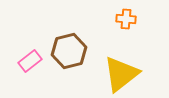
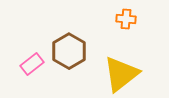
brown hexagon: rotated 16 degrees counterclockwise
pink rectangle: moved 2 px right, 3 px down
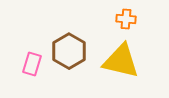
pink rectangle: rotated 35 degrees counterclockwise
yellow triangle: moved 13 px up; rotated 51 degrees clockwise
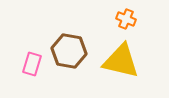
orange cross: rotated 18 degrees clockwise
brown hexagon: rotated 20 degrees counterclockwise
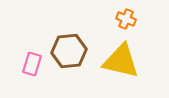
brown hexagon: rotated 16 degrees counterclockwise
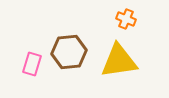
brown hexagon: moved 1 px down
yellow triangle: moved 2 px left; rotated 21 degrees counterclockwise
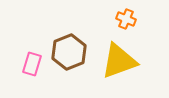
brown hexagon: rotated 16 degrees counterclockwise
yellow triangle: rotated 12 degrees counterclockwise
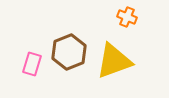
orange cross: moved 1 px right, 2 px up
yellow triangle: moved 5 px left
